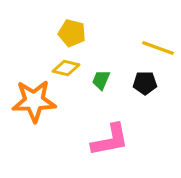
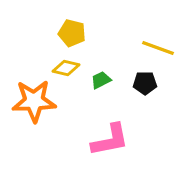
green trapezoid: rotated 40 degrees clockwise
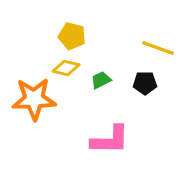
yellow pentagon: moved 3 px down
orange star: moved 2 px up
pink L-shape: rotated 12 degrees clockwise
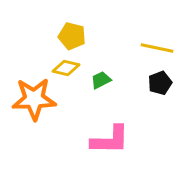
yellow line: moved 1 px left; rotated 8 degrees counterclockwise
black pentagon: moved 15 px right; rotated 20 degrees counterclockwise
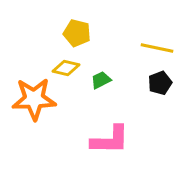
yellow pentagon: moved 5 px right, 3 px up
